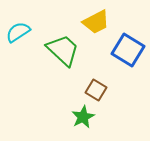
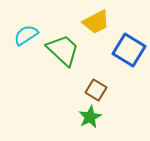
cyan semicircle: moved 8 px right, 3 px down
blue square: moved 1 px right
green star: moved 7 px right
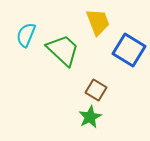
yellow trapezoid: moved 2 px right; rotated 84 degrees counterclockwise
cyan semicircle: rotated 35 degrees counterclockwise
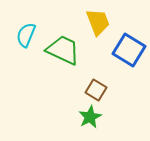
green trapezoid: rotated 18 degrees counterclockwise
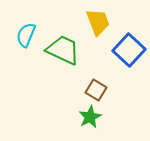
blue square: rotated 12 degrees clockwise
